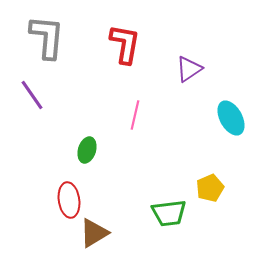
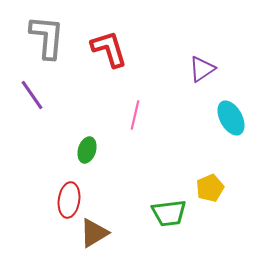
red L-shape: moved 16 px left, 5 px down; rotated 27 degrees counterclockwise
purple triangle: moved 13 px right
red ellipse: rotated 16 degrees clockwise
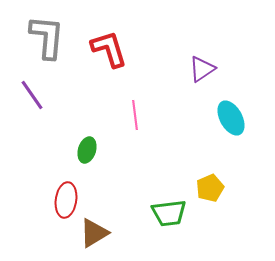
pink line: rotated 20 degrees counterclockwise
red ellipse: moved 3 px left
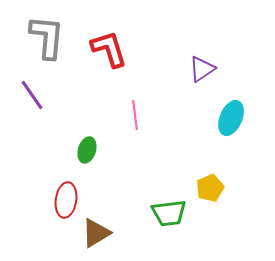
cyan ellipse: rotated 52 degrees clockwise
brown triangle: moved 2 px right
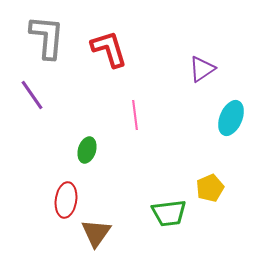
brown triangle: rotated 24 degrees counterclockwise
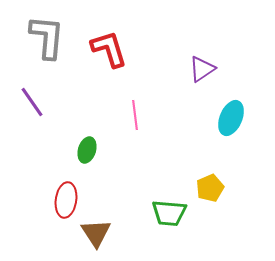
purple line: moved 7 px down
green trapezoid: rotated 12 degrees clockwise
brown triangle: rotated 8 degrees counterclockwise
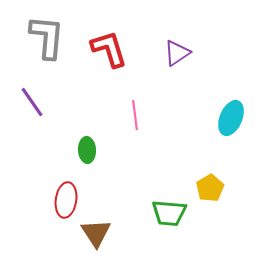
purple triangle: moved 25 px left, 16 px up
green ellipse: rotated 20 degrees counterclockwise
yellow pentagon: rotated 8 degrees counterclockwise
